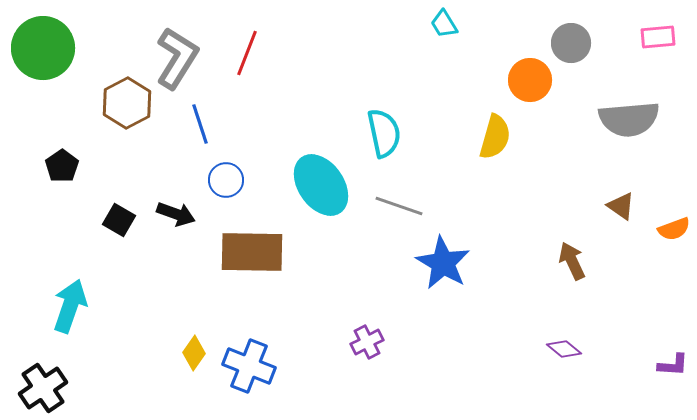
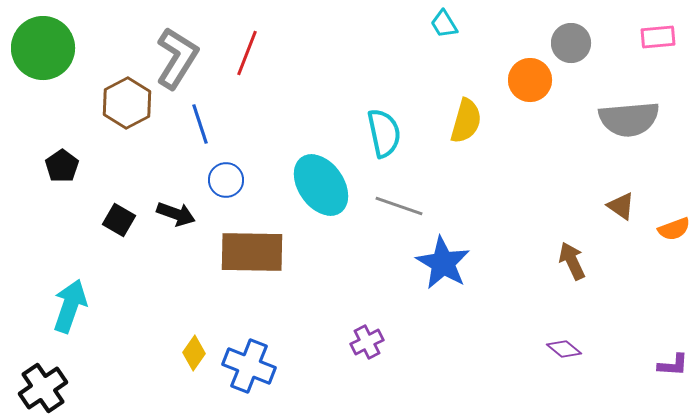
yellow semicircle: moved 29 px left, 16 px up
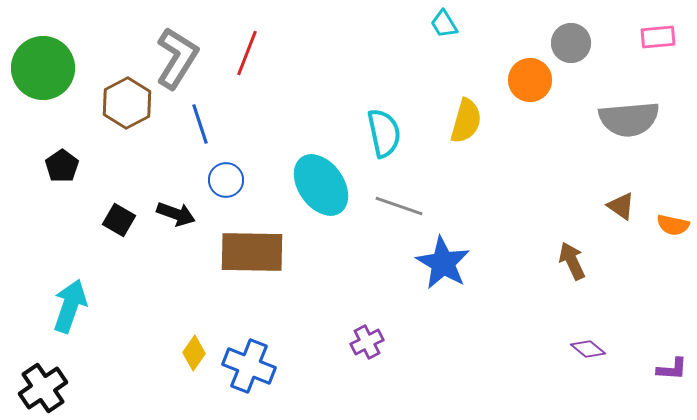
green circle: moved 20 px down
orange semicircle: moved 1 px left, 4 px up; rotated 32 degrees clockwise
purple diamond: moved 24 px right
purple L-shape: moved 1 px left, 4 px down
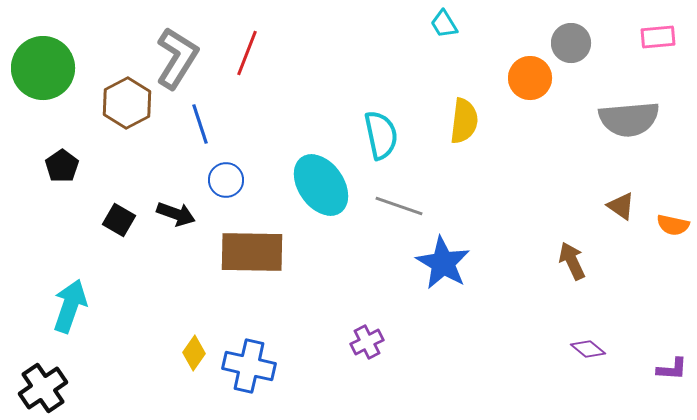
orange circle: moved 2 px up
yellow semicircle: moved 2 px left; rotated 9 degrees counterclockwise
cyan semicircle: moved 3 px left, 2 px down
blue cross: rotated 9 degrees counterclockwise
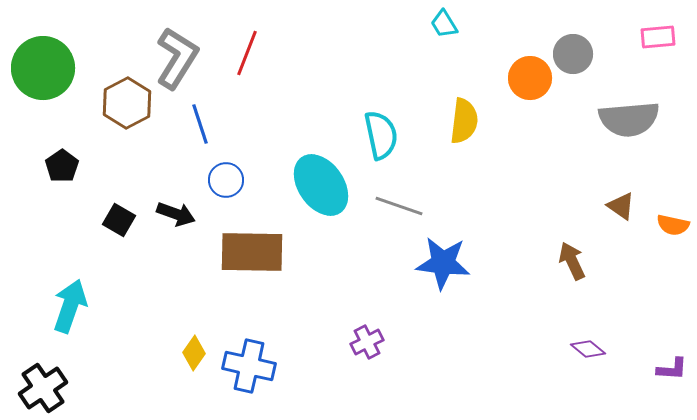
gray circle: moved 2 px right, 11 px down
blue star: rotated 24 degrees counterclockwise
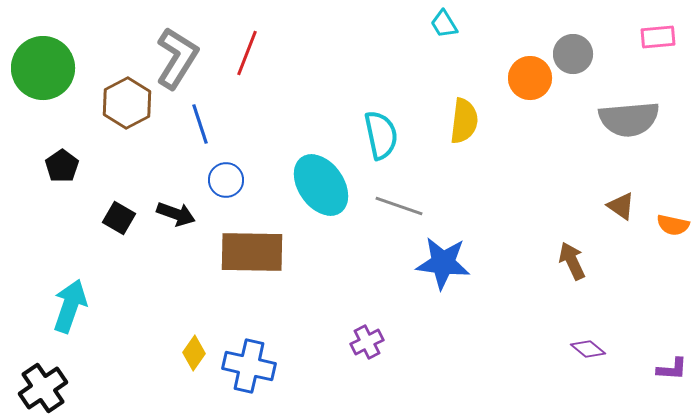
black square: moved 2 px up
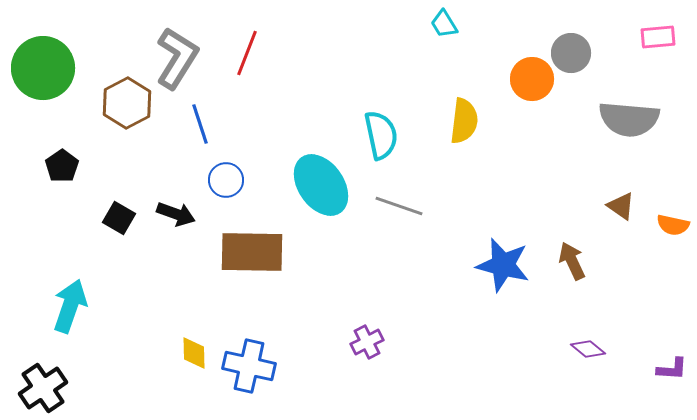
gray circle: moved 2 px left, 1 px up
orange circle: moved 2 px right, 1 px down
gray semicircle: rotated 10 degrees clockwise
blue star: moved 60 px right, 2 px down; rotated 8 degrees clockwise
yellow diamond: rotated 36 degrees counterclockwise
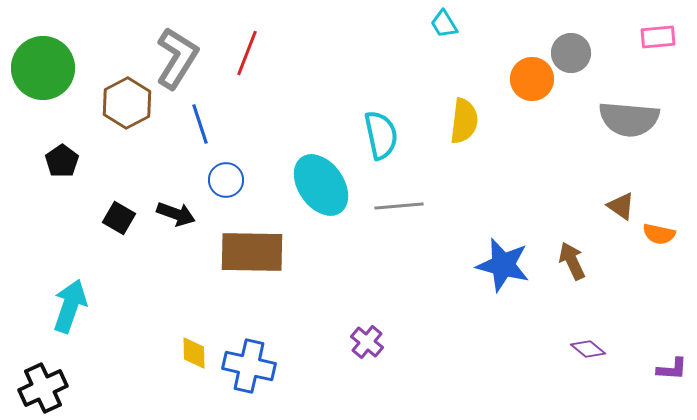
black pentagon: moved 5 px up
gray line: rotated 24 degrees counterclockwise
orange semicircle: moved 14 px left, 9 px down
purple cross: rotated 24 degrees counterclockwise
black cross: rotated 9 degrees clockwise
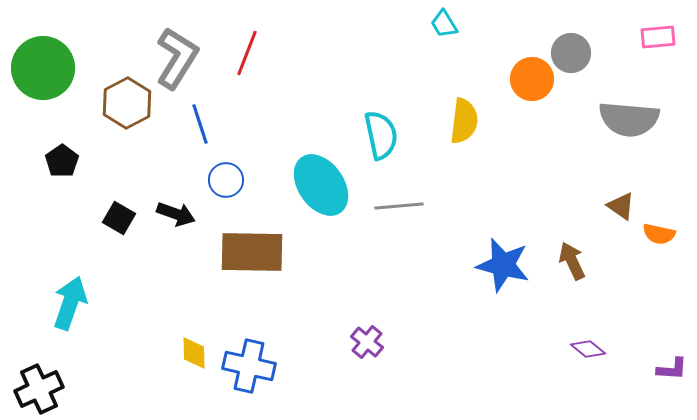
cyan arrow: moved 3 px up
black cross: moved 4 px left, 1 px down
